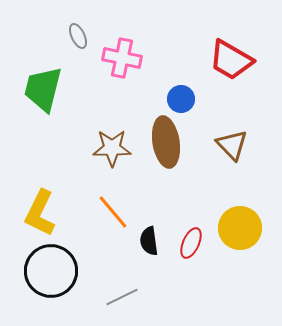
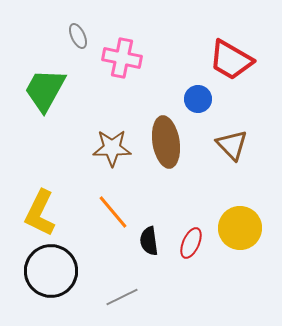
green trapezoid: moved 2 px right, 1 px down; rotated 15 degrees clockwise
blue circle: moved 17 px right
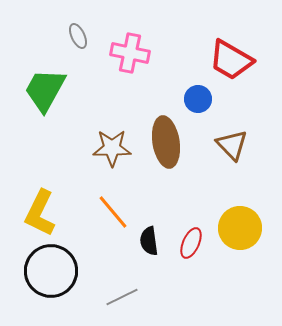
pink cross: moved 8 px right, 5 px up
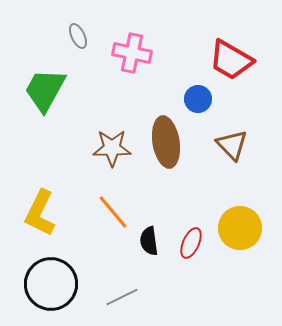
pink cross: moved 2 px right
black circle: moved 13 px down
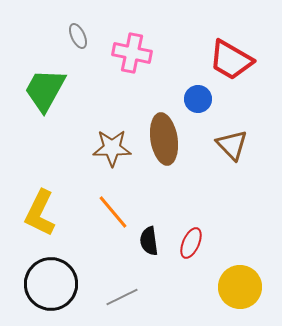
brown ellipse: moved 2 px left, 3 px up
yellow circle: moved 59 px down
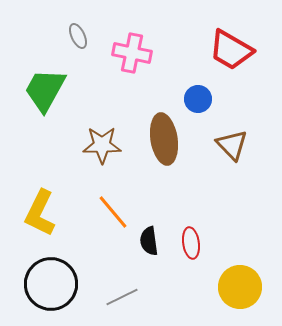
red trapezoid: moved 10 px up
brown star: moved 10 px left, 3 px up
red ellipse: rotated 32 degrees counterclockwise
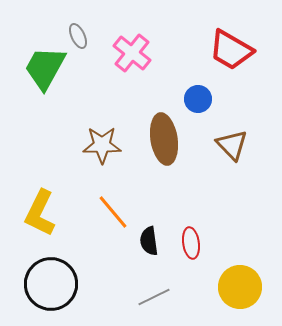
pink cross: rotated 27 degrees clockwise
green trapezoid: moved 22 px up
gray line: moved 32 px right
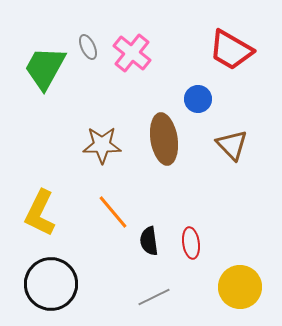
gray ellipse: moved 10 px right, 11 px down
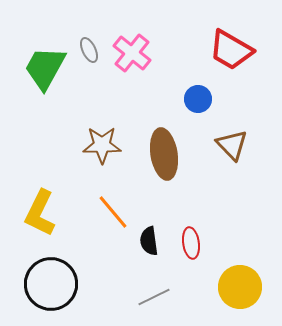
gray ellipse: moved 1 px right, 3 px down
brown ellipse: moved 15 px down
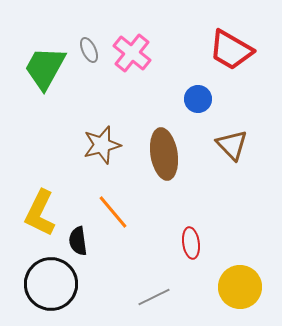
brown star: rotated 15 degrees counterclockwise
black semicircle: moved 71 px left
